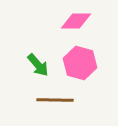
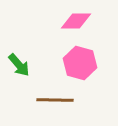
green arrow: moved 19 px left
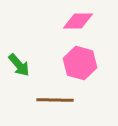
pink diamond: moved 2 px right
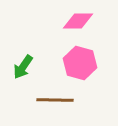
green arrow: moved 4 px right, 2 px down; rotated 75 degrees clockwise
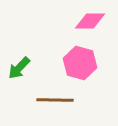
pink diamond: moved 12 px right
green arrow: moved 4 px left, 1 px down; rotated 10 degrees clockwise
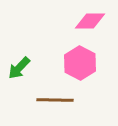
pink hexagon: rotated 12 degrees clockwise
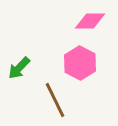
brown line: rotated 63 degrees clockwise
